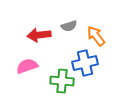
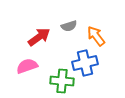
red arrow: moved 2 px down; rotated 150 degrees clockwise
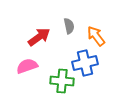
gray semicircle: rotated 84 degrees counterclockwise
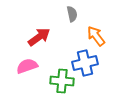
gray semicircle: moved 3 px right, 12 px up
